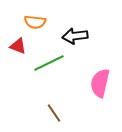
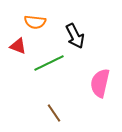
black arrow: rotated 110 degrees counterclockwise
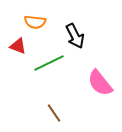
pink semicircle: rotated 52 degrees counterclockwise
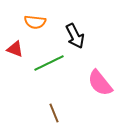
red triangle: moved 3 px left, 3 px down
brown line: rotated 12 degrees clockwise
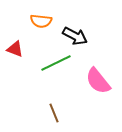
orange semicircle: moved 6 px right, 1 px up
black arrow: rotated 35 degrees counterclockwise
green line: moved 7 px right
pink semicircle: moved 2 px left, 2 px up
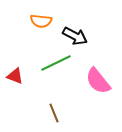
red triangle: moved 27 px down
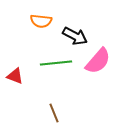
green line: rotated 20 degrees clockwise
pink semicircle: moved 20 px up; rotated 100 degrees counterclockwise
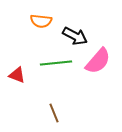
red triangle: moved 2 px right, 1 px up
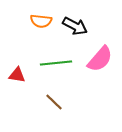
black arrow: moved 10 px up
pink semicircle: moved 2 px right, 2 px up
red triangle: rotated 12 degrees counterclockwise
brown line: moved 11 px up; rotated 24 degrees counterclockwise
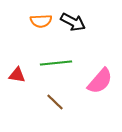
orange semicircle: rotated 10 degrees counterclockwise
black arrow: moved 2 px left, 4 px up
pink semicircle: moved 22 px down
brown line: moved 1 px right
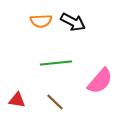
red triangle: moved 25 px down
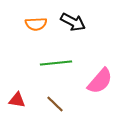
orange semicircle: moved 5 px left, 3 px down
brown line: moved 2 px down
